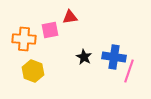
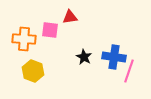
pink square: rotated 18 degrees clockwise
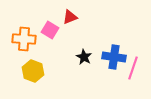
red triangle: rotated 14 degrees counterclockwise
pink square: rotated 24 degrees clockwise
pink line: moved 4 px right, 3 px up
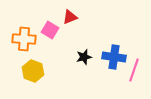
black star: rotated 28 degrees clockwise
pink line: moved 1 px right, 2 px down
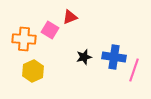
yellow hexagon: rotated 15 degrees clockwise
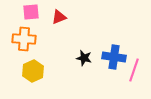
red triangle: moved 11 px left
pink square: moved 19 px left, 18 px up; rotated 36 degrees counterclockwise
black star: moved 1 px down; rotated 28 degrees clockwise
